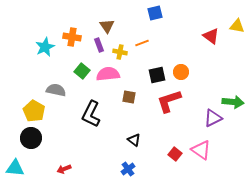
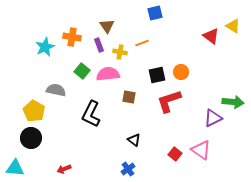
yellow triangle: moved 4 px left; rotated 21 degrees clockwise
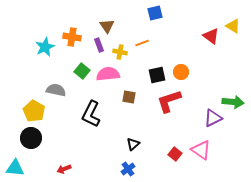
black triangle: moved 1 px left, 4 px down; rotated 40 degrees clockwise
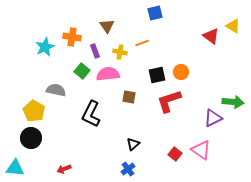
purple rectangle: moved 4 px left, 6 px down
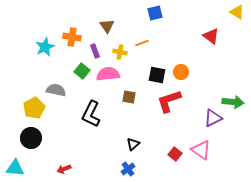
yellow triangle: moved 4 px right, 14 px up
black square: rotated 24 degrees clockwise
yellow pentagon: moved 3 px up; rotated 15 degrees clockwise
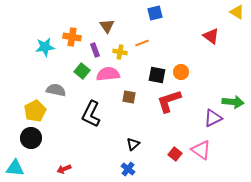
cyan star: rotated 18 degrees clockwise
purple rectangle: moved 1 px up
yellow pentagon: moved 1 px right, 3 px down
blue cross: rotated 16 degrees counterclockwise
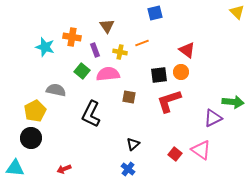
yellow triangle: rotated 14 degrees clockwise
red triangle: moved 24 px left, 14 px down
cyan star: rotated 24 degrees clockwise
black square: moved 2 px right; rotated 18 degrees counterclockwise
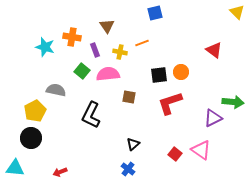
red triangle: moved 27 px right
red L-shape: moved 1 px right, 2 px down
black L-shape: moved 1 px down
red arrow: moved 4 px left, 3 px down
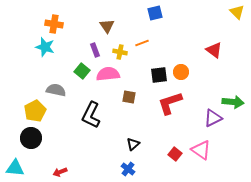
orange cross: moved 18 px left, 13 px up
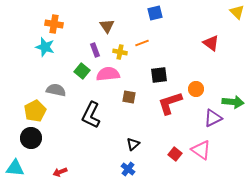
red triangle: moved 3 px left, 7 px up
orange circle: moved 15 px right, 17 px down
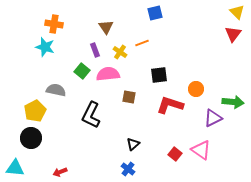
brown triangle: moved 1 px left, 1 px down
red triangle: moved 22 px right, 9 px up; rotated 30 degrees clockwise
yellow cross: rotated 24 degrees clockwise
red L-shape: moved 2 px down; rotated 36 degrees clockwise
